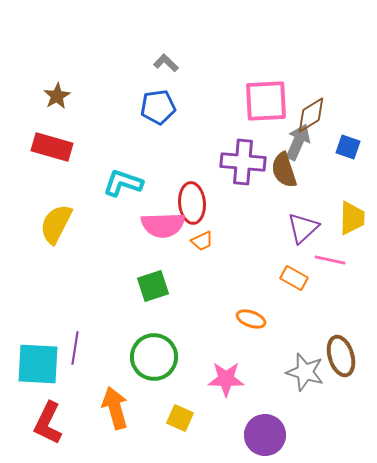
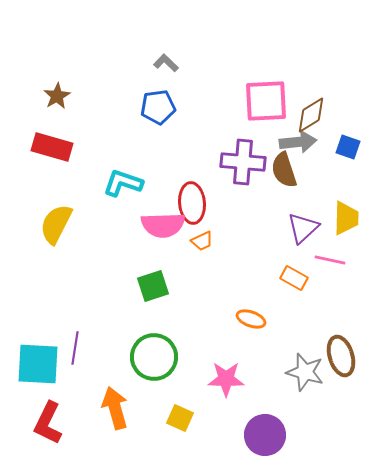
gray arrow: rotated 60 degrees clockwise
yellow trapezoid: moved 6 px left
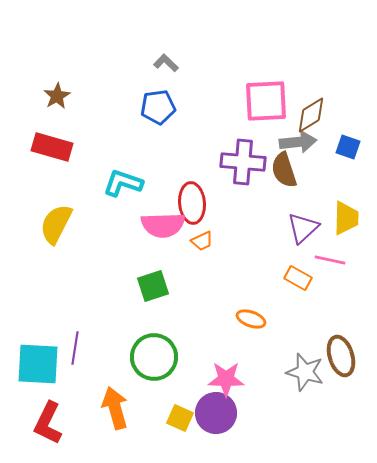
orange rectangle: moved 4 px right
purple circle: moved 49 px left, 22 px up
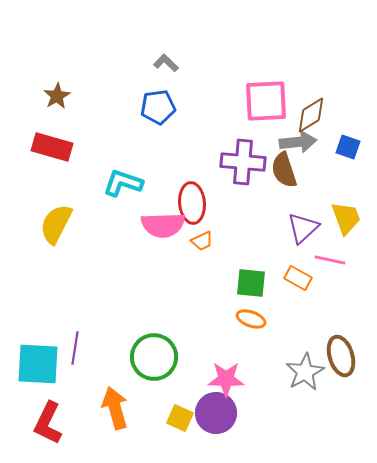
yellow trapezoid: rotated 21 degrees counterclockwise
green square: moved 98 px right, 3 px up; rotated 24 degrees clockwise
gray star: rotated 27 degrees clockwise
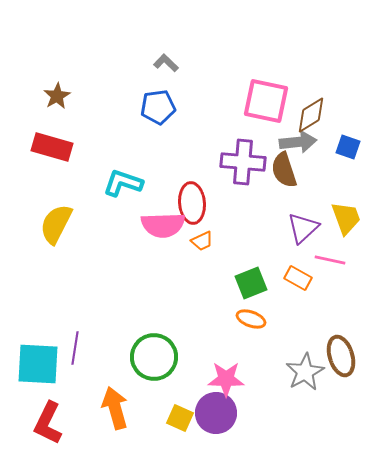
pink square: rotated 15 degrees clockwise
green square: rotated 28 degrees counterclockwise
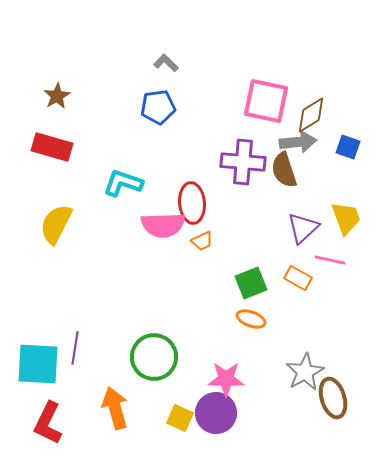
brown ellipse: moved 8 px left, 42 px down
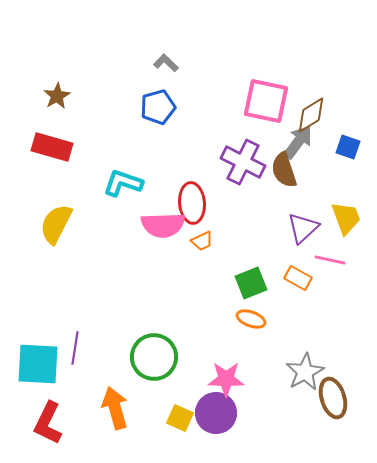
blue pentagon: rotated 8 degrees counterclockwise
gray arrow: rotated 48 degrees counterclockwise
purple cross: rotated 21 degrees clockwise
